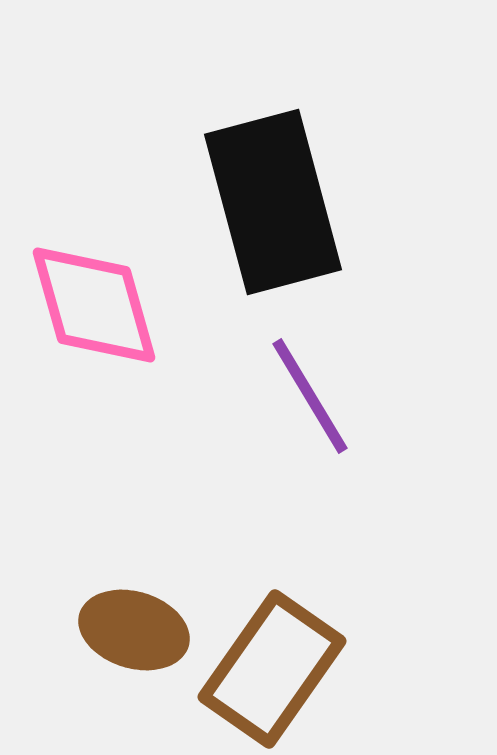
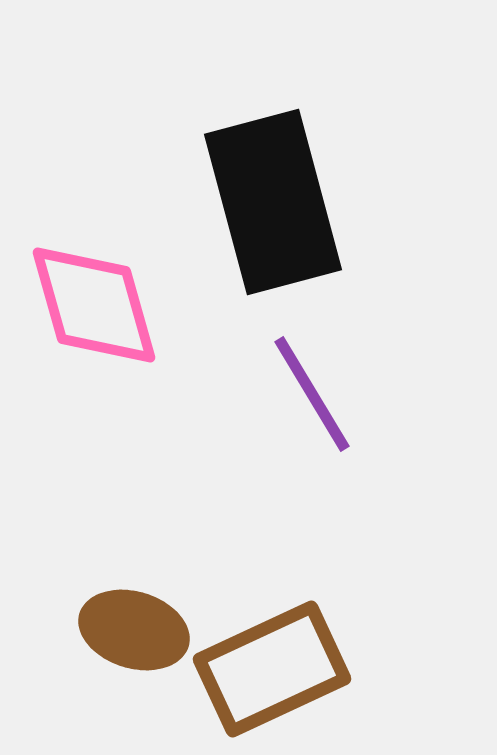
purple line: moved 2 px right, 2 px up
brown rectangle: rotated 30 degrees clockwise
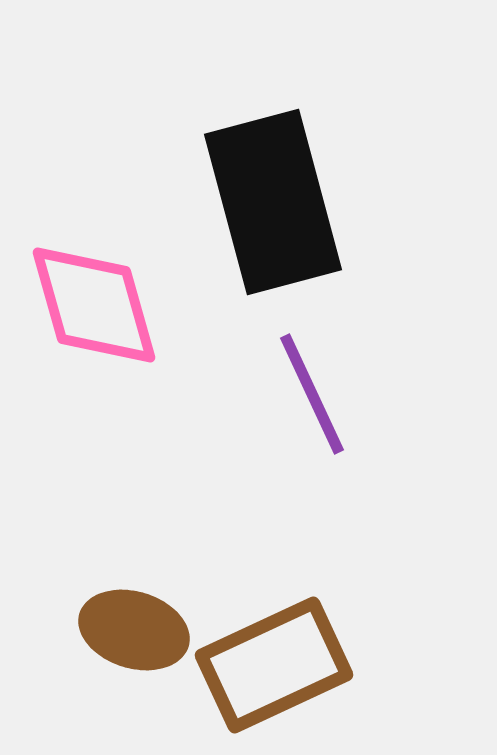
purple line: rotated 6 degrees clockwise
brown rectangle: moved 2 px right, 4 px up
